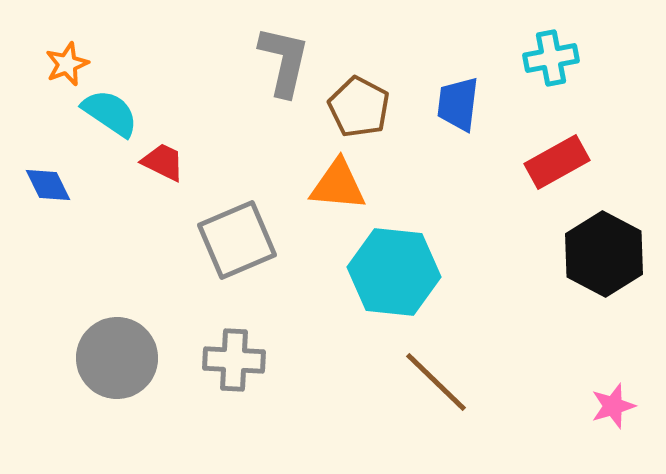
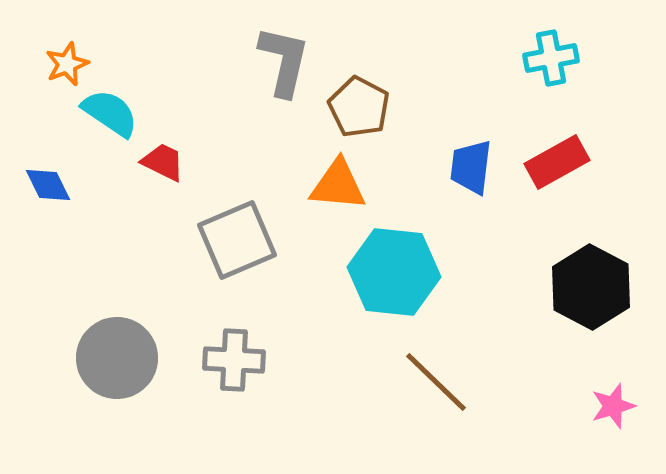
blue trapezoid: moved 13 px right, 63 px down
black hexagon: moved 13 px left, 33 px down
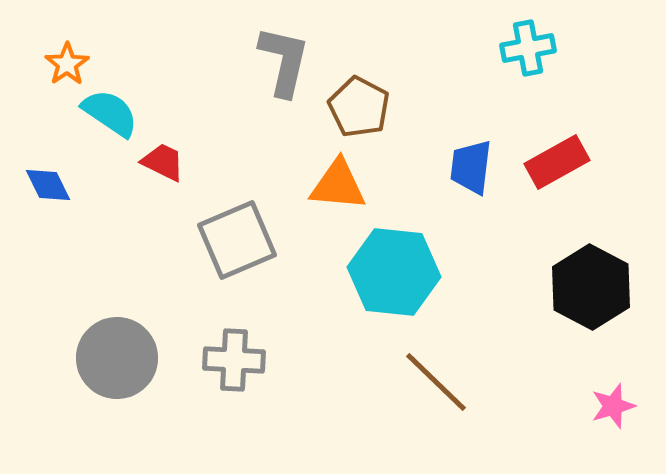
cyan cross: moved 23 px left, 10 px up
orange star: rotated 12 degrees counterclockwise
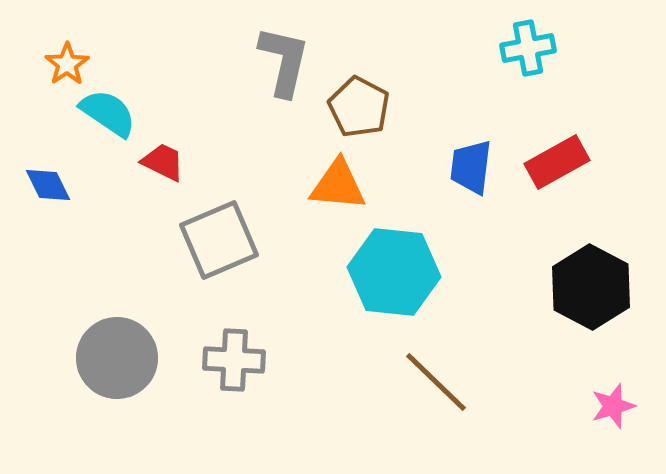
cyan semicircle: moved 2 px left
gray square: moved 18 px left
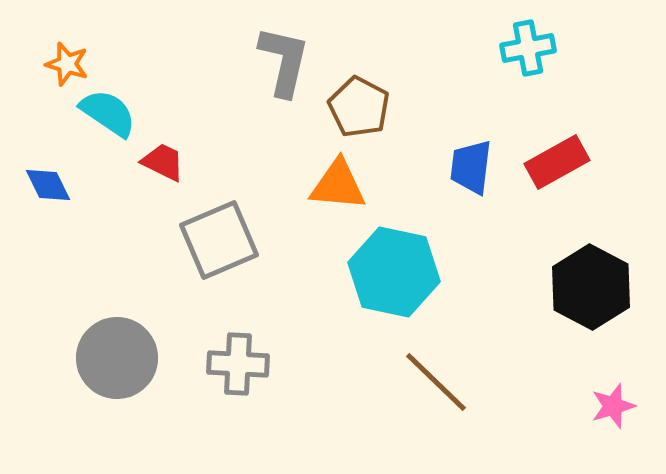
orange star: rotated 21 degrees counterclockwise
cyan hexagon: rotated 6 degrees clockwise
gray cross: moved 4 px right, 4 px down
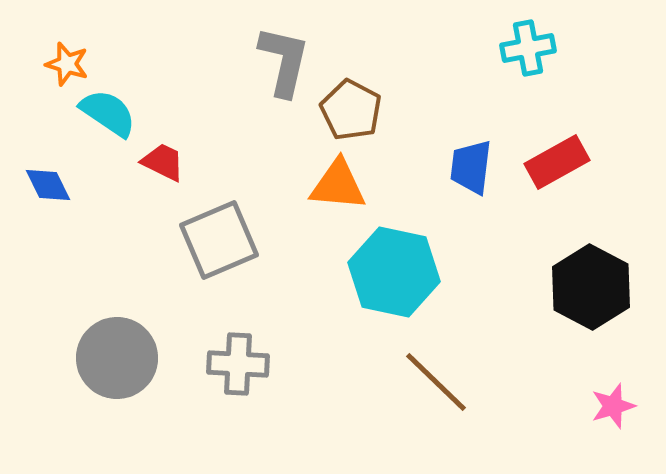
brown pentagon: moved 8 px left, 3 px down
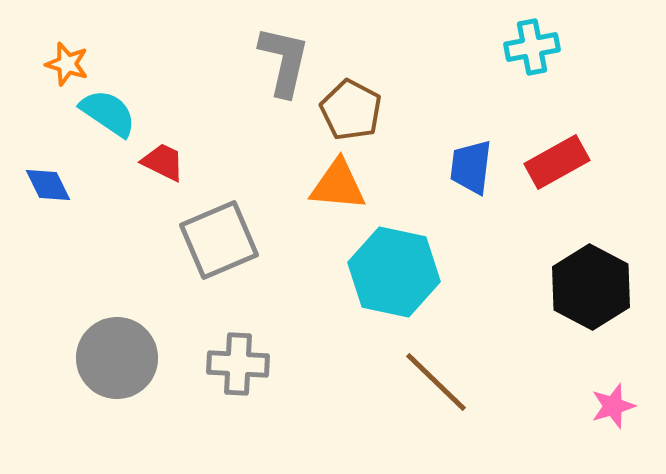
cyan cross: moved 4 px right, 1 px up
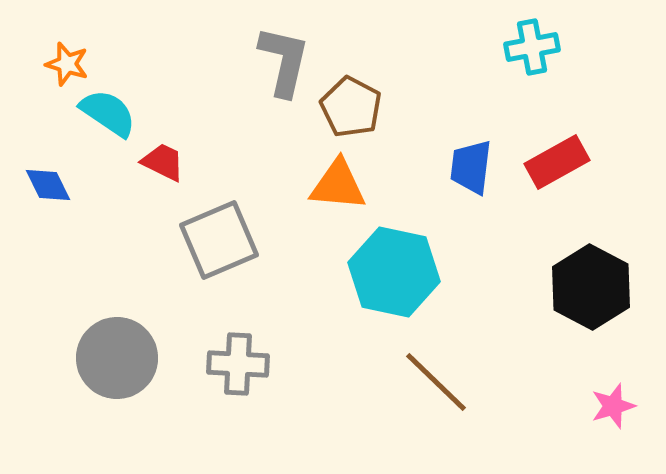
brown pentagon: moved 3 px up
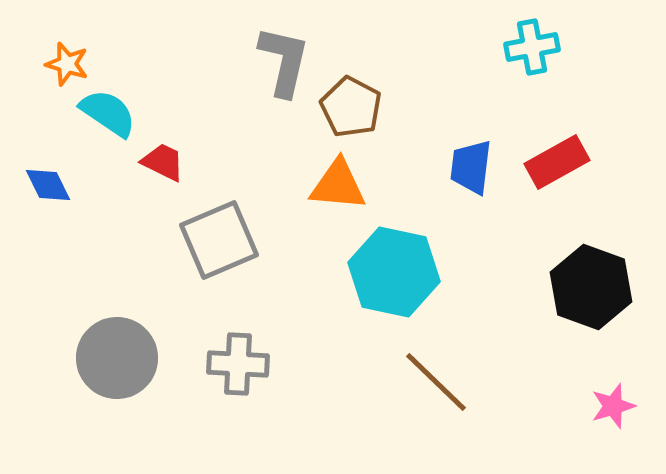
black hexagon: rotated 8 degrees counterclockwise
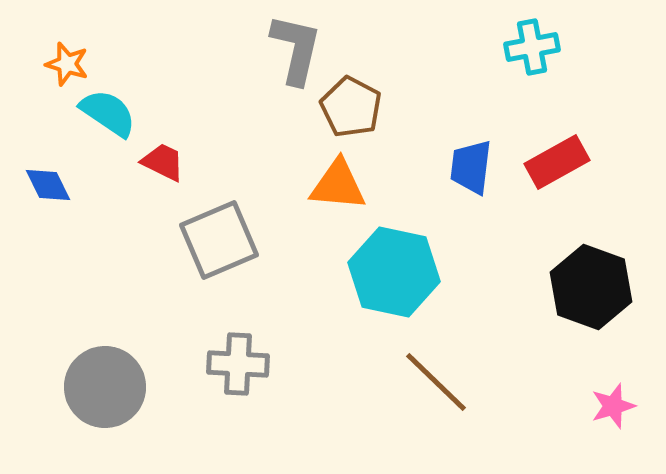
gray L-shape: moved 12 px right, 12 px up
gray circle: moved 12 px left, 29 px down
